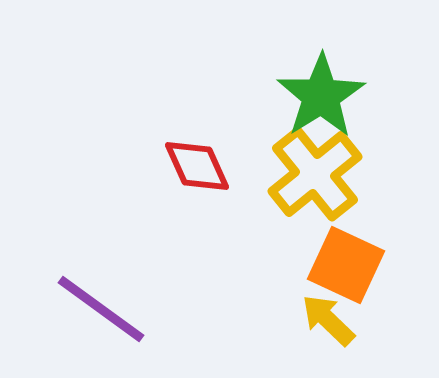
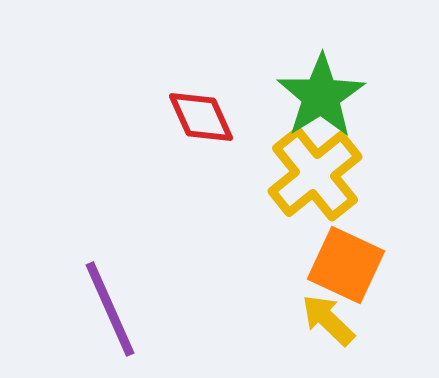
red diamond: moved 4 px right, 49 px up
purple line: moved 9 px right; rotated 30 degrees clockwise
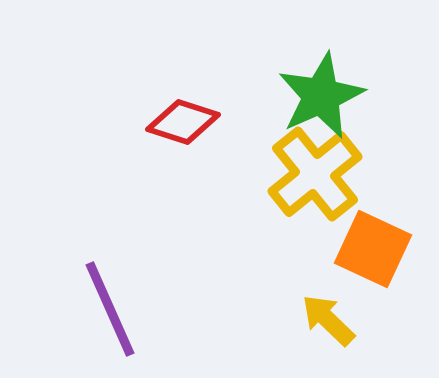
green star: rotated 8 degrees clockwise
red diamond: moved 18 px left, 5 px down; rotated 48 degrees counterclockwise
orange square: moved 27 px right, 16 px up
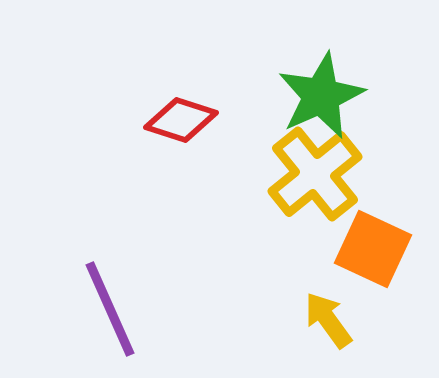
red diamond: moved 2 px left, 2 px up
yellow arrow: rotated 10 degrees clockwise
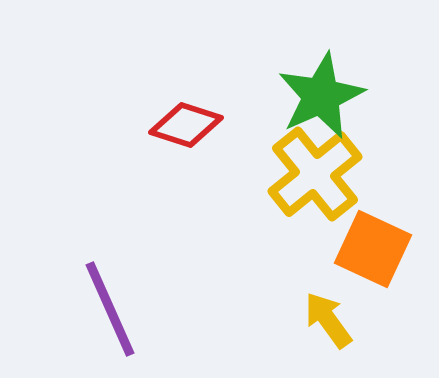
red diamond: moved 5 px right, 5 px down
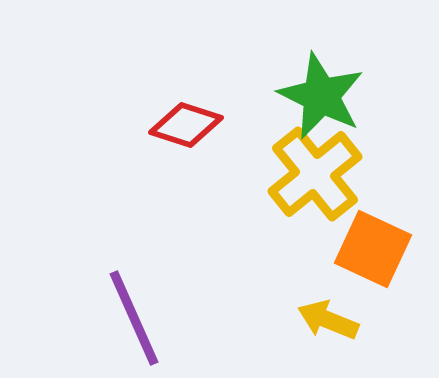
green star: rotated 22 degrees counterclockwise
purple line: moved 24 px right, 9 px down
yellow arrow: rotated 32 degrees counterclockwise
